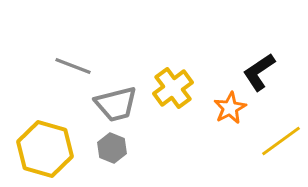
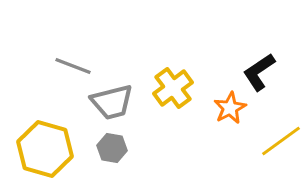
gray trapezoid: moved 4 px left, 2 px up
gray hexagon: rotated 12 degrees counterclockwise
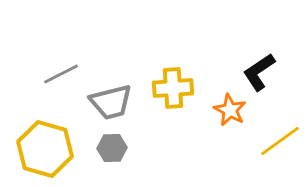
gray line: moved 12 px left, 8 px down; rotated 48 degrees counterclockwise
yellow cross: rotated 33 degrees clockwise
gray trapezoid: moved 1 px left
orange star: moved 2 px down; rotated 16 degrees counterclockwise
yellow line: moved 1 px left
gray hexagon: rotated 12 degrees counterclockwise
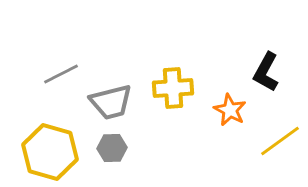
black L-shape: moved 7 px right; rotated 27 degrees counterclockwise
yellow hexagon: moved 5 px right, 3 px down
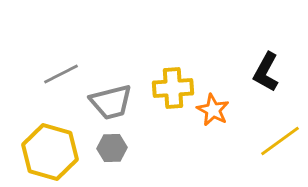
orange star: moved 17 px left
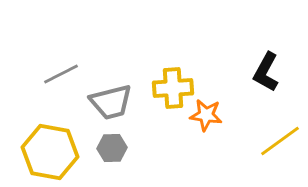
orange star: moved 7 px left, 5 px down; rotated 20 degrees counterclockwise
yellow hexagon: rotated 6 degrees counterclockwise
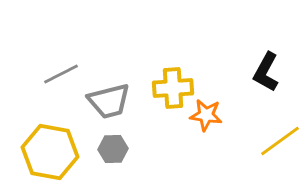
gray trapezoid: moved 2 px left, 1 px up
gray hexagon: moved 1 px right, 1 px down
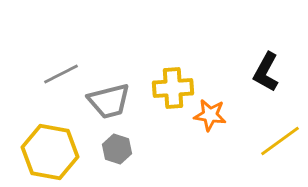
orange star: moved 4 px right
gray hexagon: moved 4 px right; rotated 20 degrees clockwise
